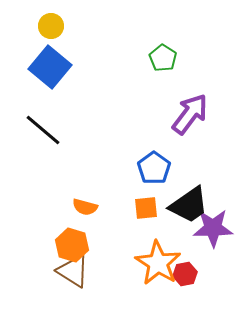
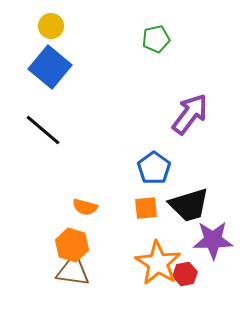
green pentagon: moved 7 px left, 19 px up; rotated 28 degrees clockwise
black trapezoid: rotated 18 degrees clockwise
purple star: moved 12 px down
brown triangle: rotated 24 degrees counterclockwise
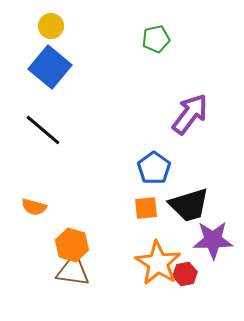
orange semicircle: moved 51 px left
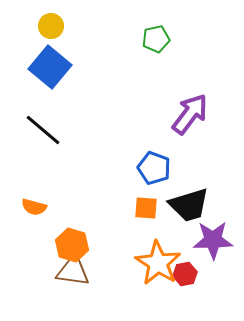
blue pentagon: rotated 16 degrees counterclockwise
orange square: rotated 10 degrees clockwise
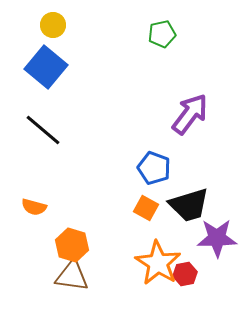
yellow circle: moved 2 px right, 1 px up
green pentagon: moved 6 px right, 5 px up
blue square: moved 4 px left
orange square: rotated 25 degrees clockwise
purple star: moved 4 px right, 2 px up
brown triangle: moved 1 px left, 5 px down
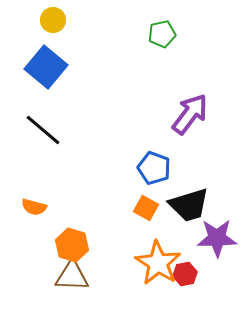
yellow circle: moved 5 px up
brown triangle: rotated 6 degrees counterclockwise
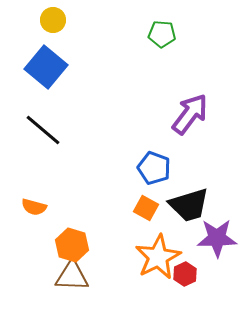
green pentagon: rotated 16 degrees clockwise
orange star: moved 6 px up; rotated 12 degrees clockwise
red hexagon: rotated 15 degrees counterclockwise
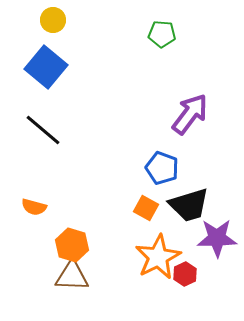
blue pentagon: moved 8 px right
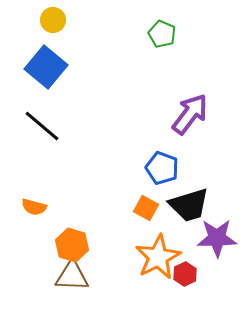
green pentagon: rotated 20 degrees clockwise
black line: moved 1 px left, 4 px up
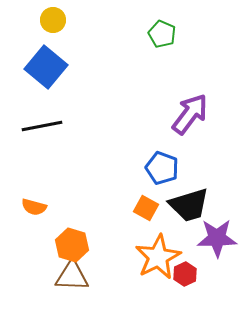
black line: rotated 51 degrees counterclockwise
